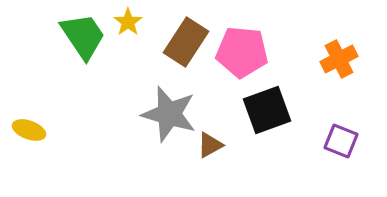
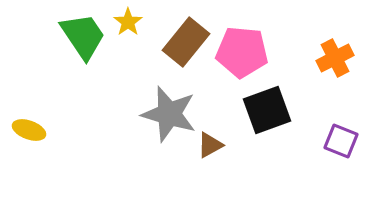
brown rectangle: rotated 6 degrees clockwise
orange cross: moved 4 px left, 1 px up
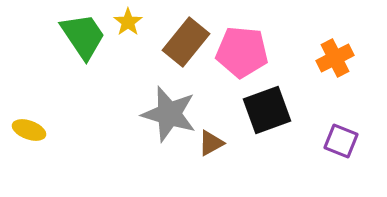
brown triangle: moved 1 px right, 2 px up
